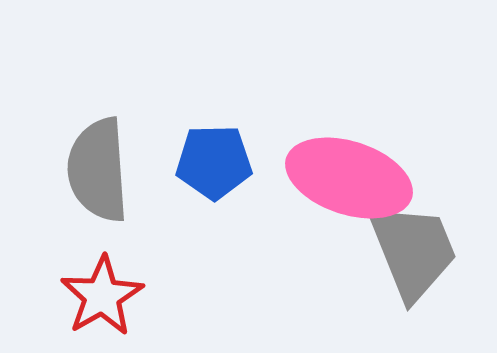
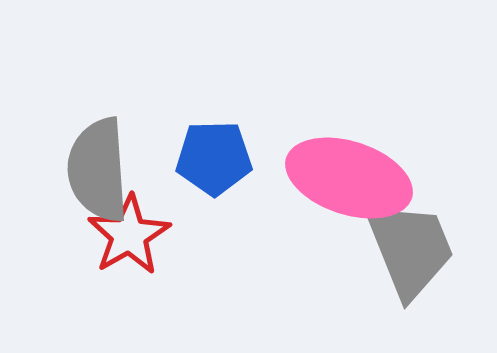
blue pentagon: moved 4 px up
gray trapezoid: moved 3 px left, 2 px up
red star: moved 27 px right, 61 px up
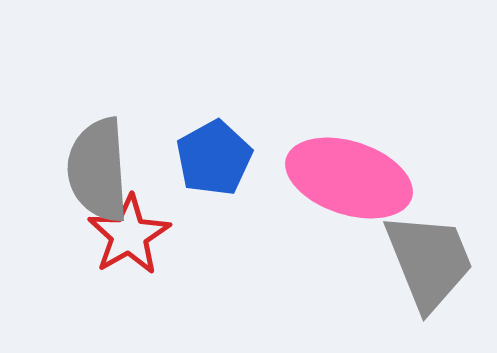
blue pentagon: rotated 28 degrees counterclockwise
gray trapezoid: moved 19 px right, 12 px down
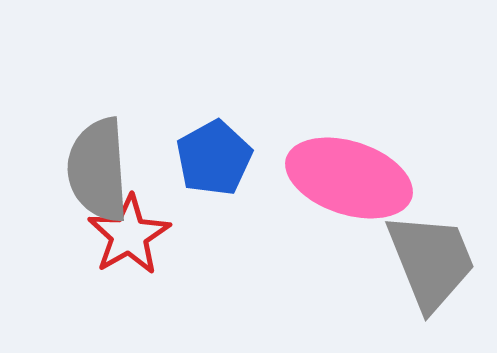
gray trapezoid: moved 2 px right
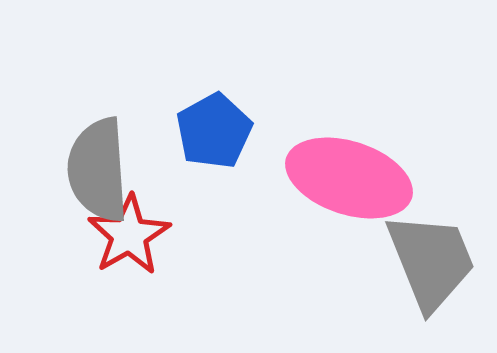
blue pentagon: moved 27 px up
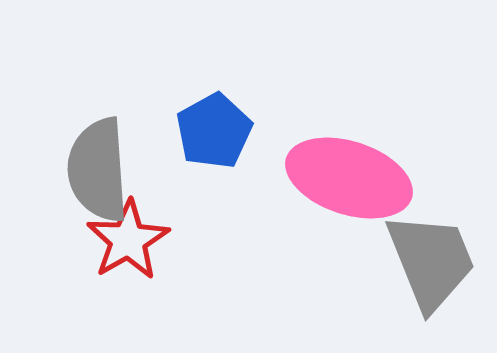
red star: moved 1 px left, 5 px down
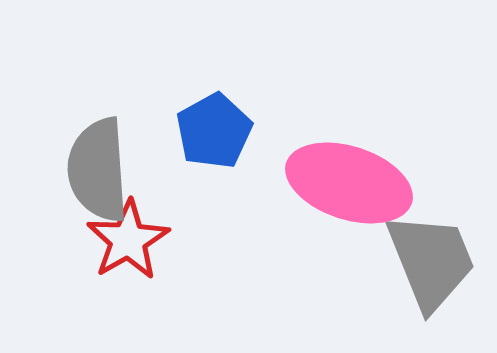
pink ellipse: moved 5 px down
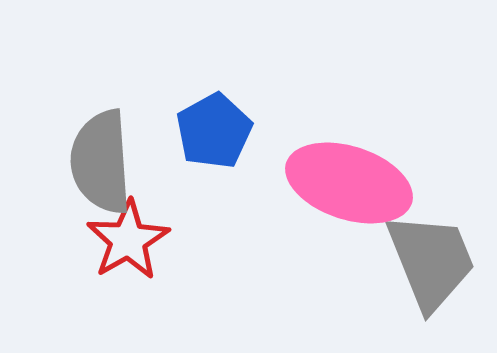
gray semicircle: moved 3 px right, 8 px up
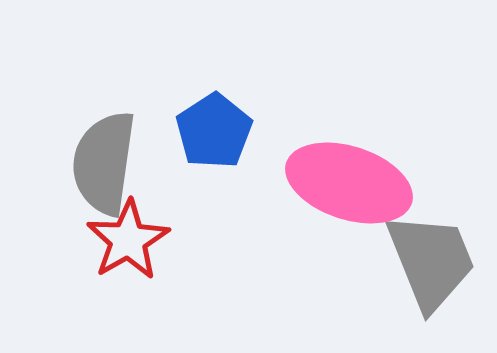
blue pentagon: rotated 4 degrees counterclockwise
gray semicircle: moved 3 px right, 1 px down; rotated 12 degrees clockwise
